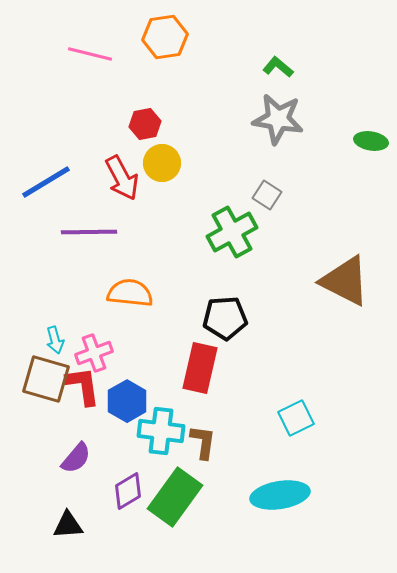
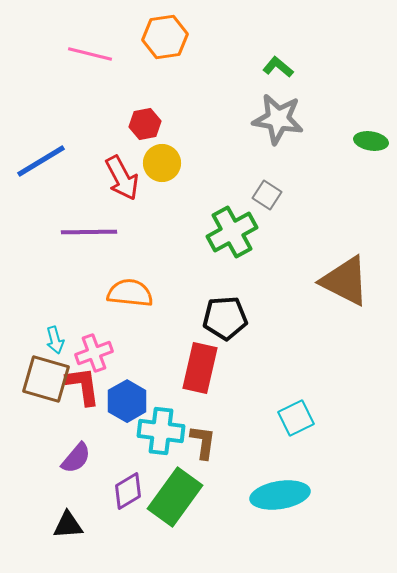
blue line: moved 5 px left, 21 px up
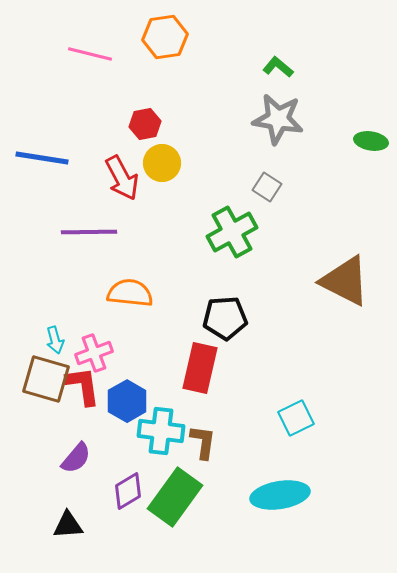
blue line: moved 1 px right, 3 px up; rotated 40 degrees clockwise
gray square: moved 8 px up
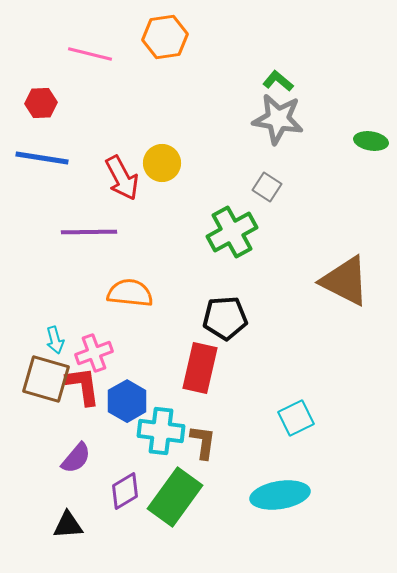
green L-shape: moved 14 px down
red hexagon: moved 104 px left, 21 px up; rotated 8 degrees clockwise
purple diamond: moved 3 px left
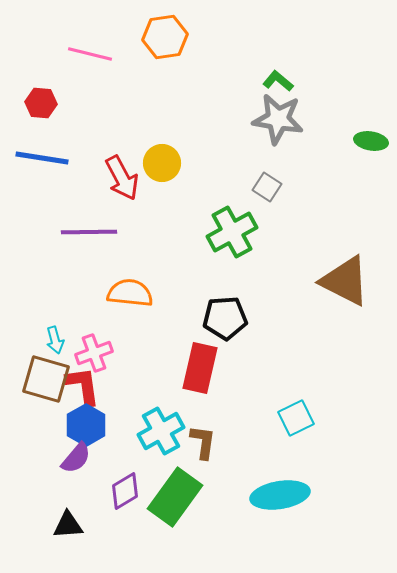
red hexagon: rotated 8 degrees clockwise
blue hexagon: moved 41 px left, 24 px down
cyan cross: rotated 36 degrees counterclockwise
